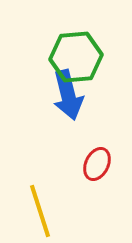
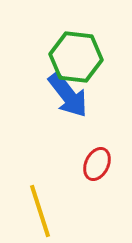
green hexagon: rotated 12 degrees clockwise
blue arrow: rotated 24 degrees counterclockwise
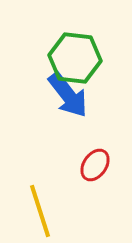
green hexagon: moved 1 px left, 1 px down
red ellipse: moved 2 px left, 1 px down; rotated 8 degrees clockwise
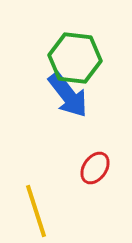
red ellipse: moved 3 px down
yellow line: moved 4 px left
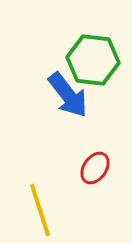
green hexagon: moved 18 px right, 2 px down
yellow line: moved 4 px right, 1 px up
